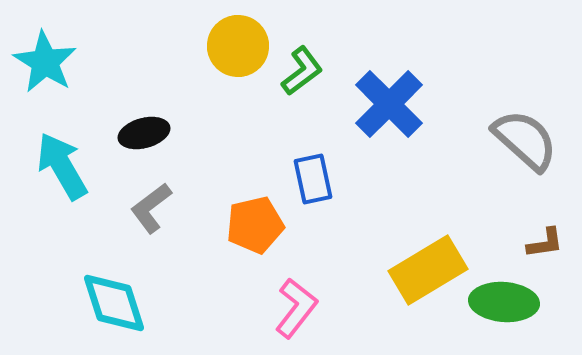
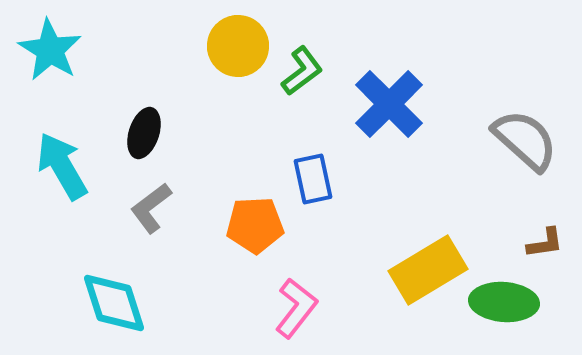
cyan star: moved 5 px right, 12 px up
black ellipse: rotated 57 degrees counterclockwise
orange pentagon: rotated 10 degrees clockwise
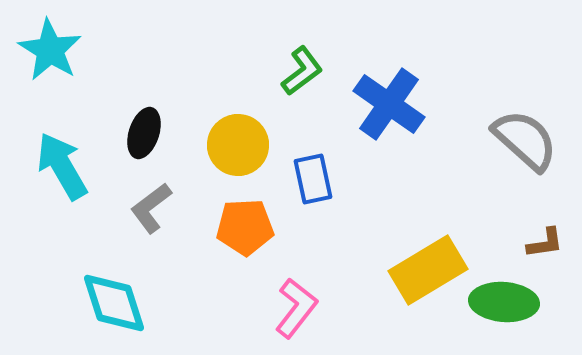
yellow circle: moved 99 px down
blue cross: rotated 10 degrees counterclockwise
orange pentagon: moved 10 px left, 2 px down
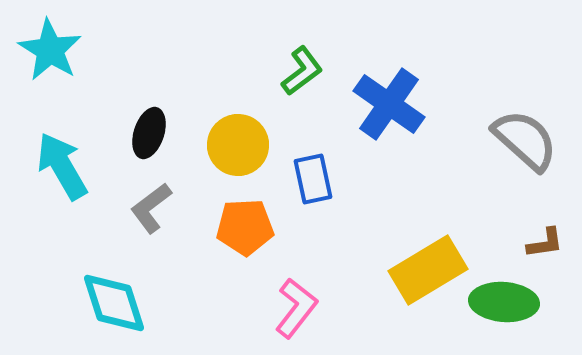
black ellipse: moved 5 px right
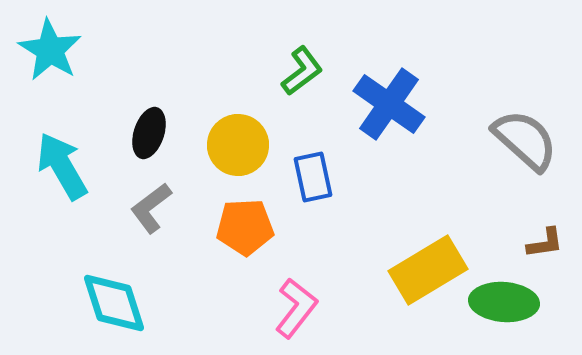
blue rectangle: moved 2 px up
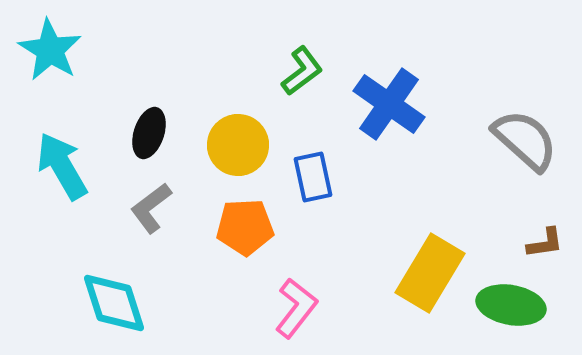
yellow rectangle: moved 2 px right, 3 px down; rotated 28 degrees counterclockwise
green ellipse: moved 7 px right, 3 px down; rotated 6 degrees clockwise
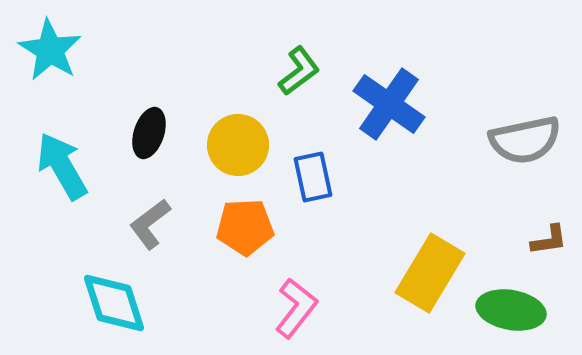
green L-shape: moved 3 px left
gray semicircle: rotated 126 degrees clockwise
gray L-shape: moved 1 px left, 16 px down
brown L-shape: moved 4 px right, 3 px up
green ellipse: moved 5 px down
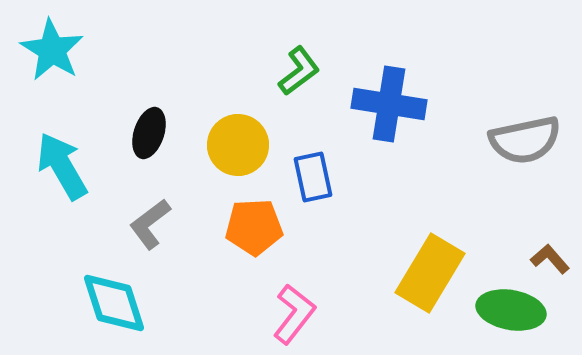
cyan star: moved 2 px right
blue cross: rotated 26 degrees counterclockwise
orange pentagon: moved 9 px right
brown L-shape: moved 1 px right, 19 px down; rotated 123 degrees counterclockwise
pink L-shape: moved 2 px left, 6 px down
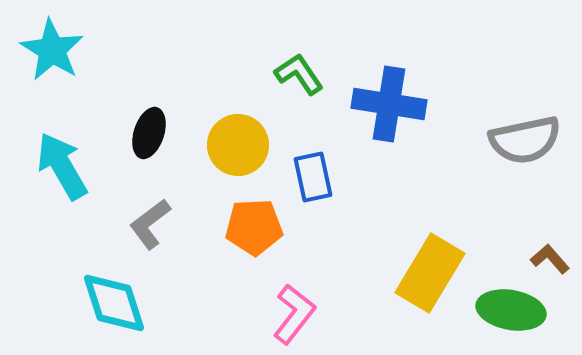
green L-shape: moved 3 px down; rotated 87 degrees counterclockwise
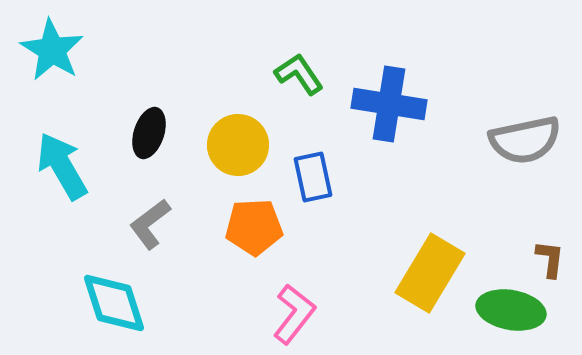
brown L-shape: rotated 48 degrees clockwise
